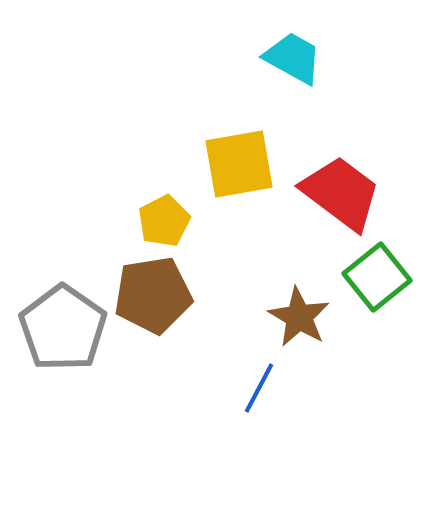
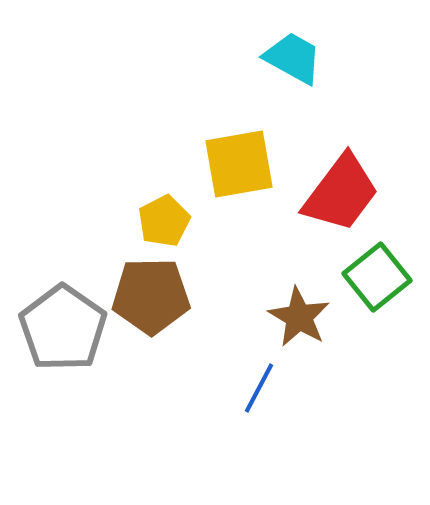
red trapezoid: rotated 90 degrees clockwise
brown pentagon: moved 2 px left, 1 px down; rotated 8 degrees clockwise
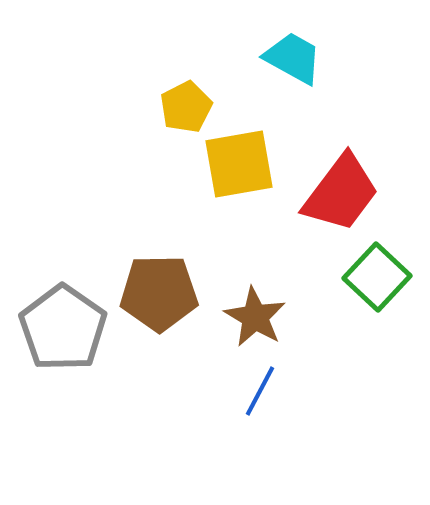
yellow pentagon: moved 22 px right, 114 px up
green square: rotated 8 degrees counterclockwise
brown pentagon: moved 8 px right, 3 px up
brown star: moved 44 px left
blue line: moved 1 px right, 3 px down
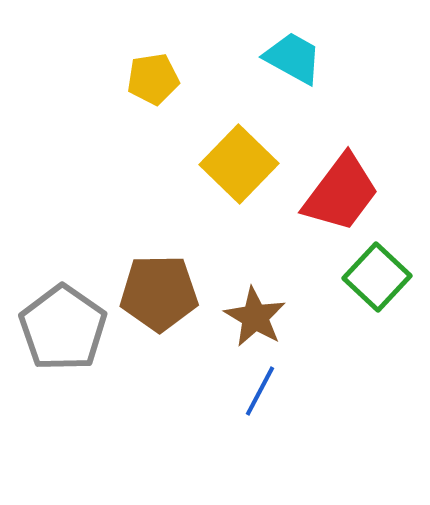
yellow pentagon: moved 33 px left, 28 px up; rotated 18 degrees clockwise
yellow square: rotated 36 degrees counterclockwise
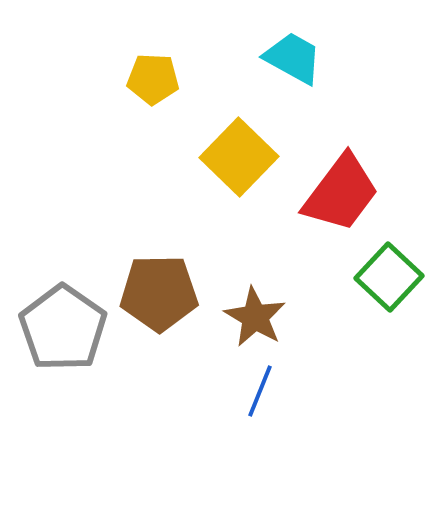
yellow pentagon: rotated 12 degrees clockwise
yellow square: moved 7 px up
green square: moved 12 px right
blue line: rotated 6 degrees counterclockwise
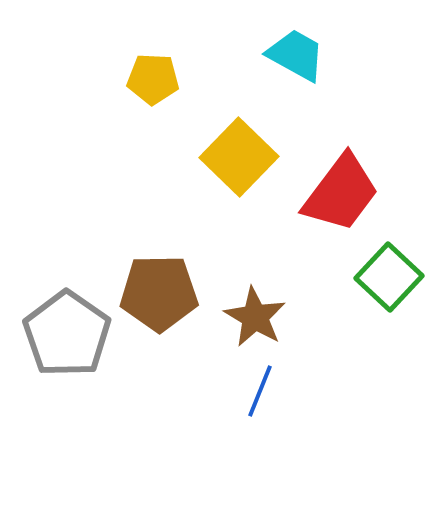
cyan trapezoid: moved 3 px right, 3 px up
gray pentagon: moved 4 px right, 6 px down
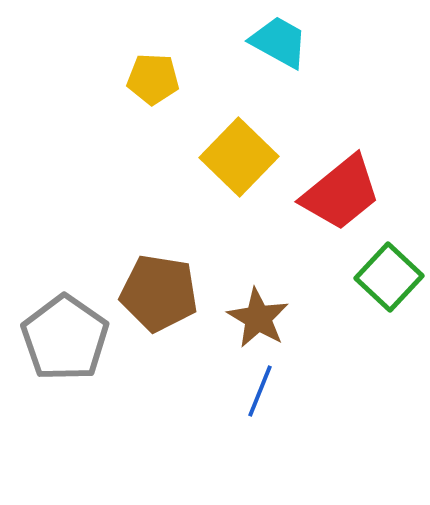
cyan trapezoid: moved 17 px left, 13 px up
red trapezoid: rotated 14 degrees clockwise
brown pentagon: rotated 10 degrees clockwise
brown star: moved 3 px right, 1 px down
gray pentagon: moved 2 px left, 4 px down
